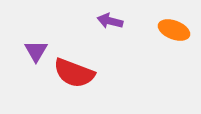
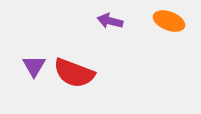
orange ellipse: moved 5 px left, 9 px up
purple triangle: moved 2 px left, 15 px down
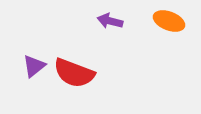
purple triangle: rotated 20 degrees clockwise
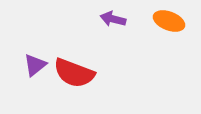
purple arrow: moved 3 px right, 2 px up
purple triangle: moved 1 px right, 1 px up
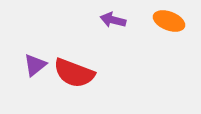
purple arrow: moved 1 px down
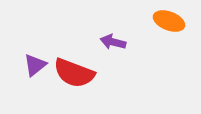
purple arrow: moved 22 px down
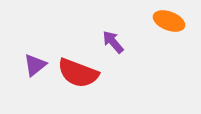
purple arrow: rotated 35 degrees clockwise
red semicircle: moved 4 px right
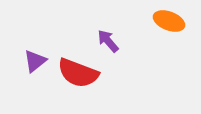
purple arrow: moved 5 px left, 1 px up
purple triangle: moved 4 px up
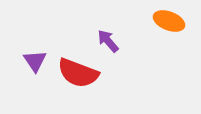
purple triangle: rotated 25 degrees counterclockwise
